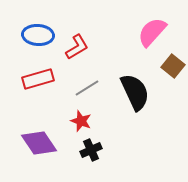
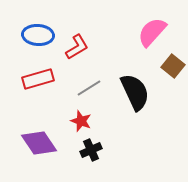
gray line: moved 2 px right
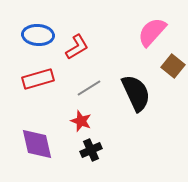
black semicircle: moved 1 px right, 1 px down
purple diamond: moved 2 px left, 1 px down; rotated 21 degrees clockwise
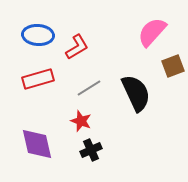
brown square: rotated 30 degrees clockwise
